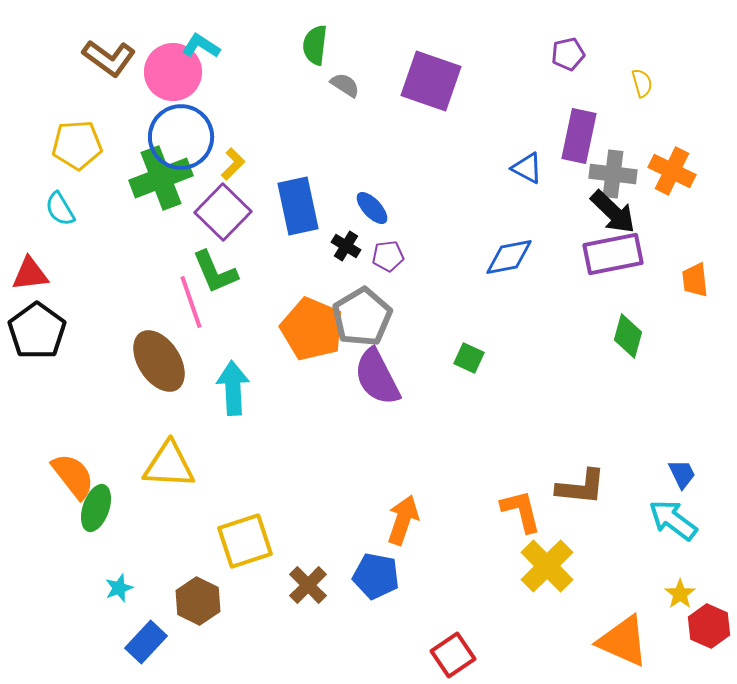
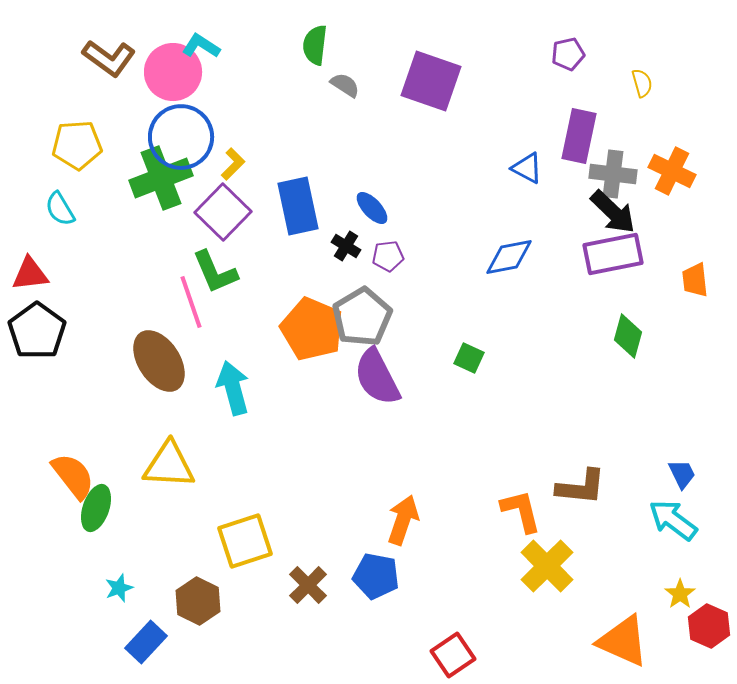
cyan arrow at (233, 388): rotated 12 degrees counterclockwise
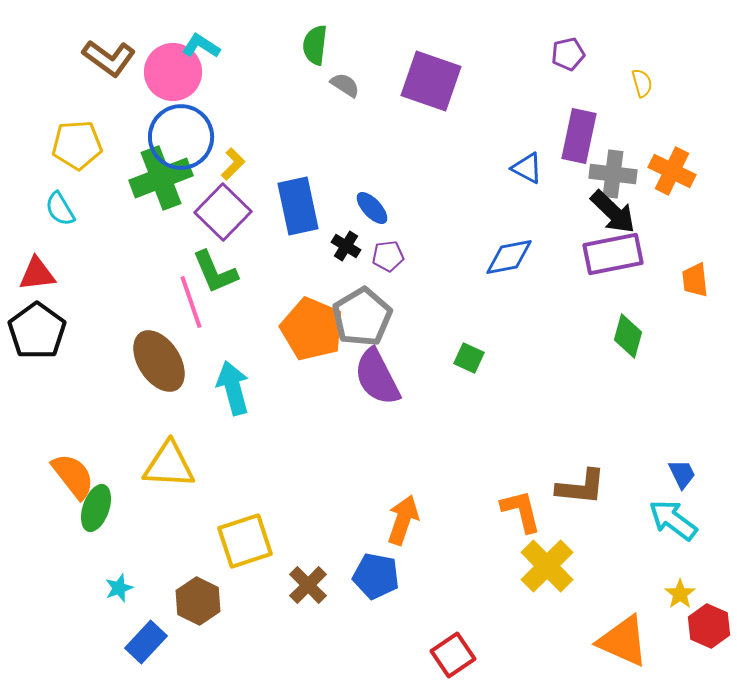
red triangle at (30, 274): moved 7 px right
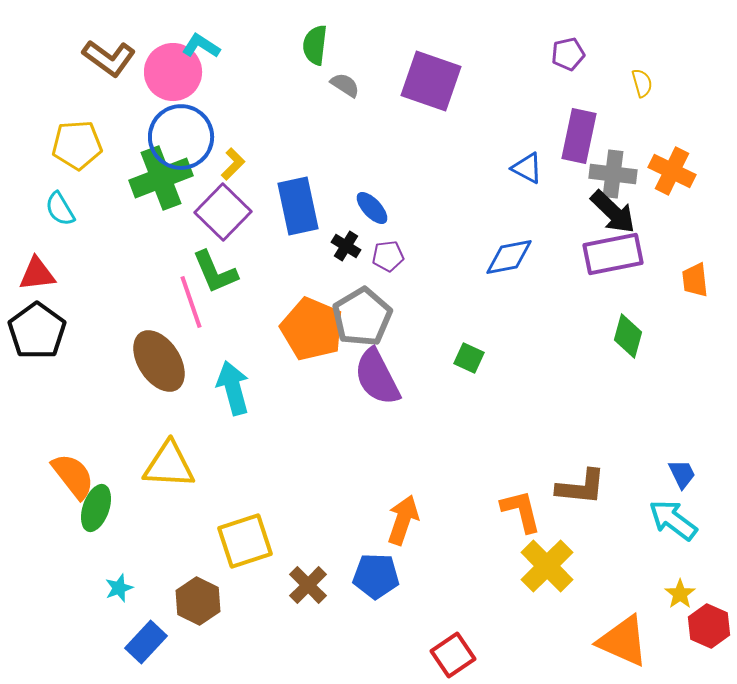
blue pentagon at (376, 576): rotated 9 degrees counterclockwise
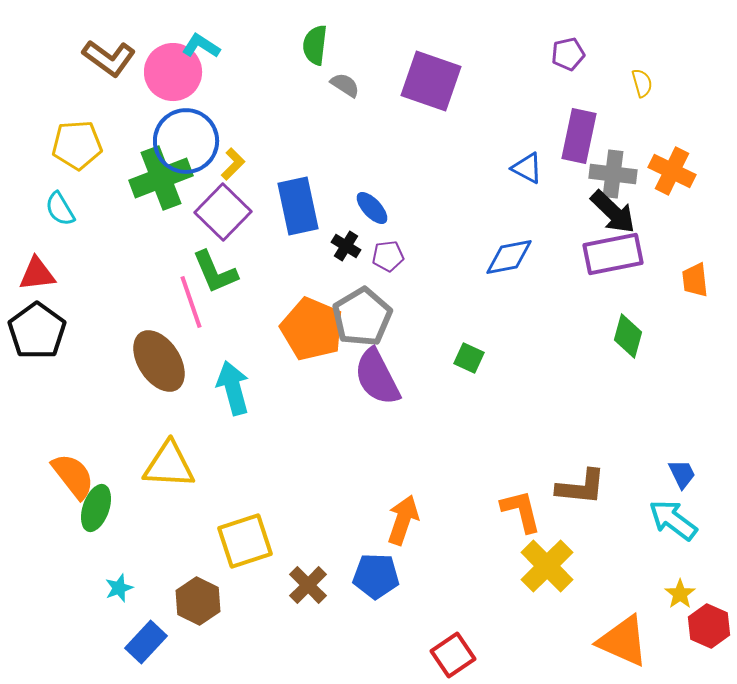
blue circle at (181, 137): moved 5 px right, 4 px down
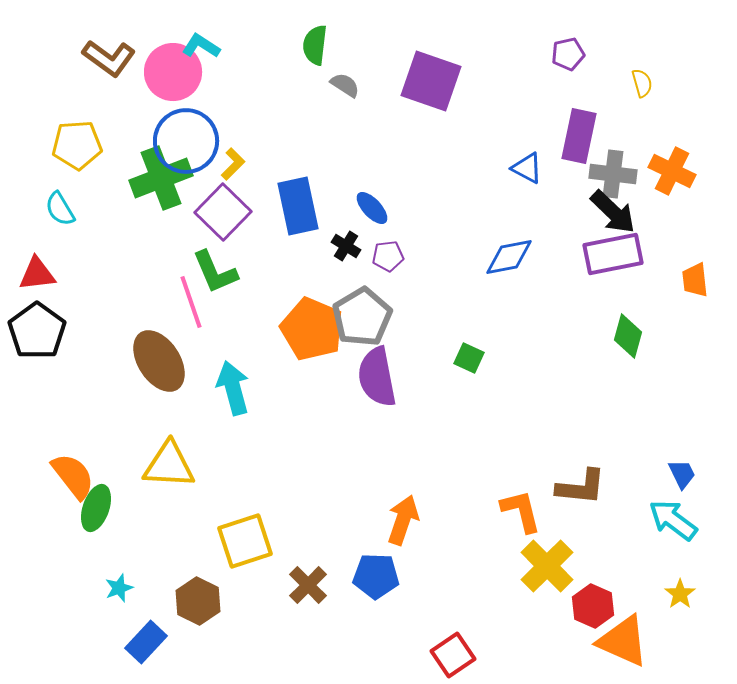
purple semicircle at (377, 377): rotated 16 degrees clockwise
red hexagon at (709, 626): moved 116 px left, 20 px up
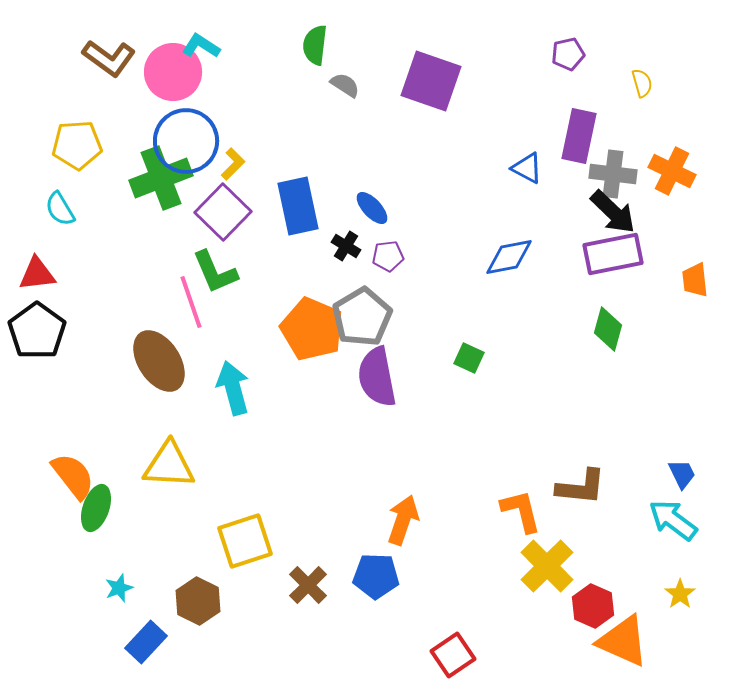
green diamond at (628, 336): moved 20 px left, 7 px up
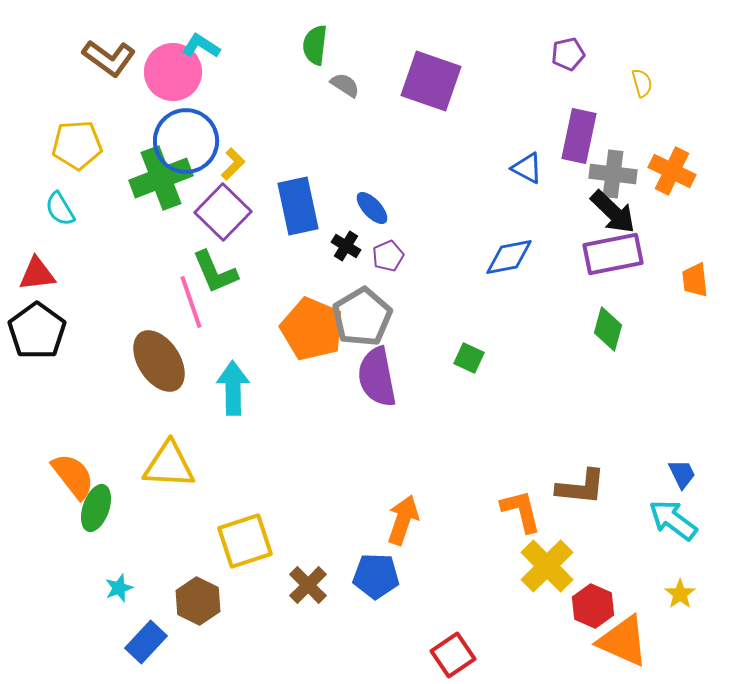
purple pentagon at (388, 256): rotated 16 degrees counterclockwise
cyan arrow at (233, 388): rotated 14 degrees clockwise
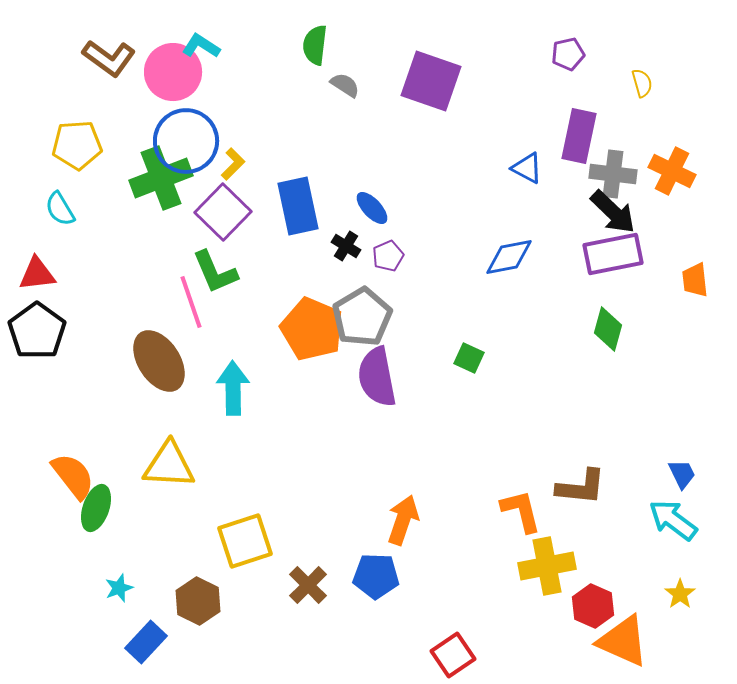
yellow cross at (547, 566): rotated 34 degrees clockwise
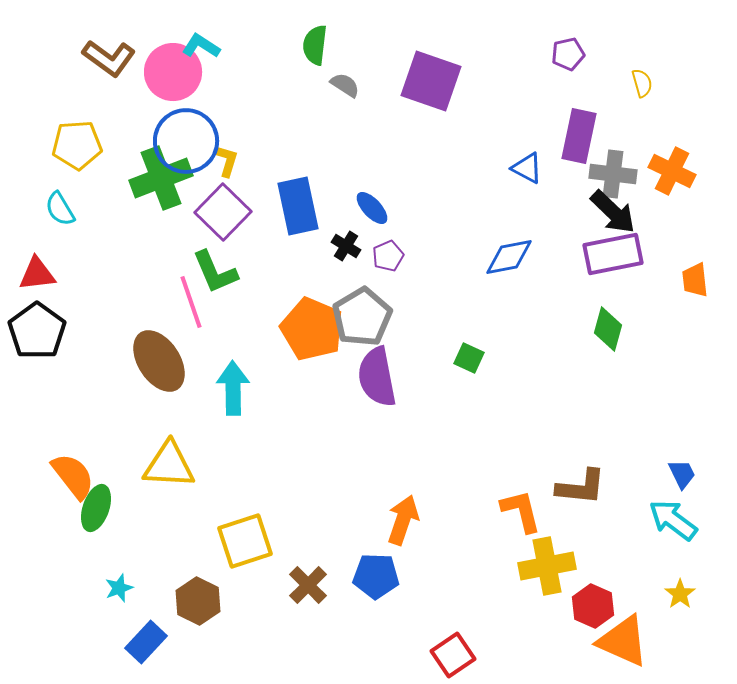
yellow L-shape at (233, 164): moved 6 px left, 3 px up; rotated 28 degrees counterclockwise
